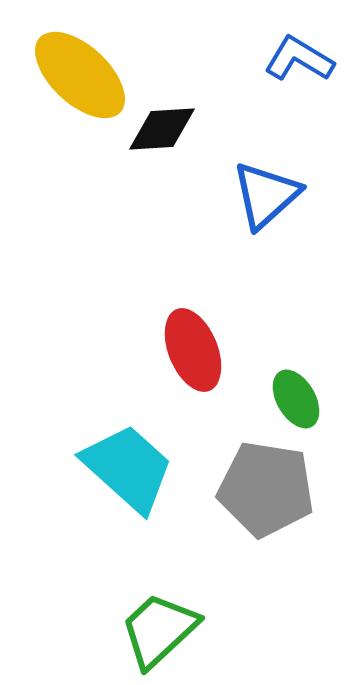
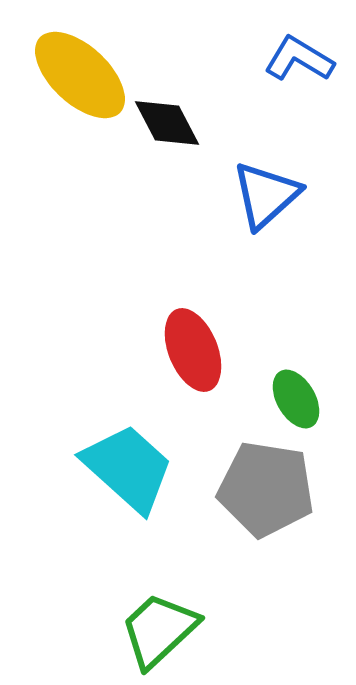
black diamond: moved 5 px right, 6 px up; rotated 66 degrees clockwise
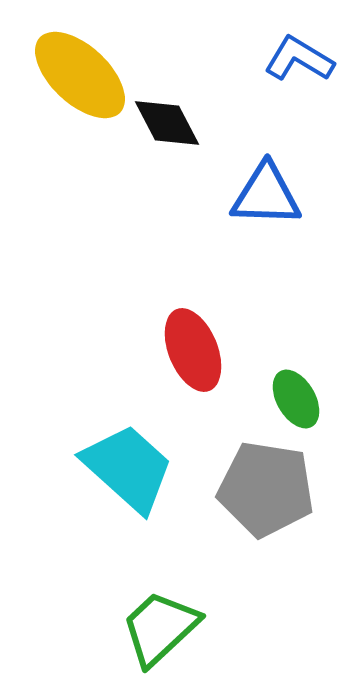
blue triangle: rotated 44 degrees clockwise
green trapezoid: moved 1 px right, 2 px up
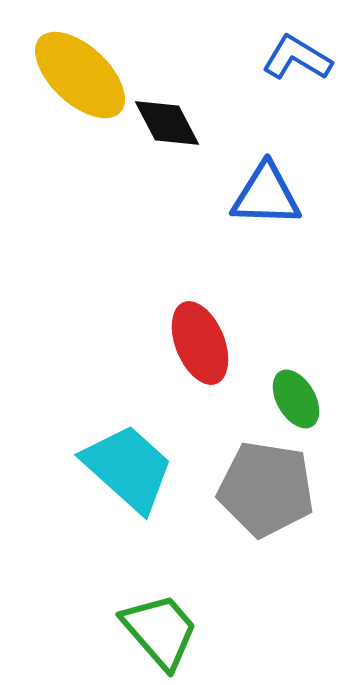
blue L-shape: moved 2 px left, 1 px up
red ellipse: moved 7 px right, 7 px up
green trapezoid: moved 3 px down; rotated 92 degrees clockwise
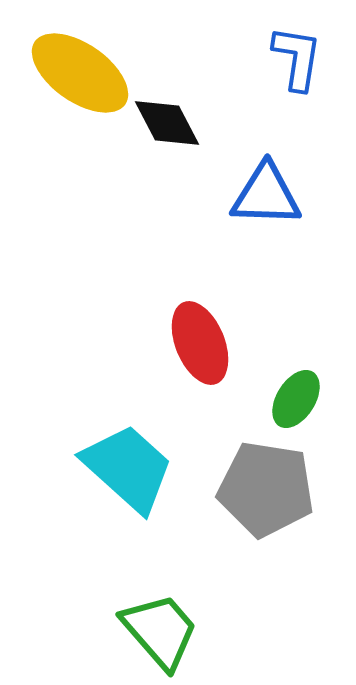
blue L-shape: rotated 68 degrees clockwise
yellow ellipse: moved 2 px up; rotated 8 degrees counterclockwise
green ellipse: rotated 62 degrees clockwise
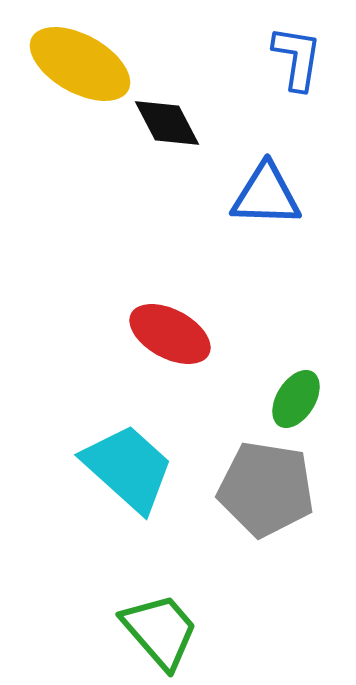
yellow ellipse: moved 9 px up; rotated 6 degrees counterclockwise
red ellipse: moved 30 px left, 9 px up; rotated 40 degrees counterclockwise
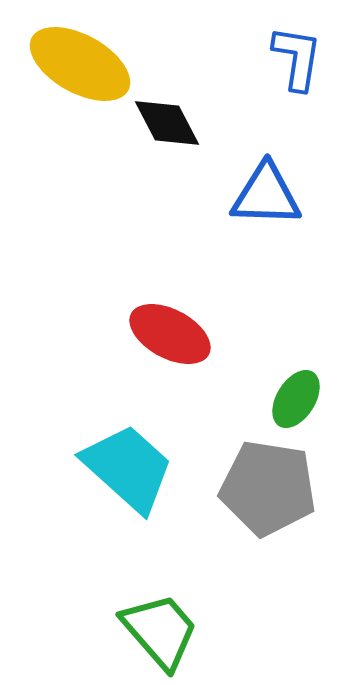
gray pentagon: moved 2 px right, 1 px up
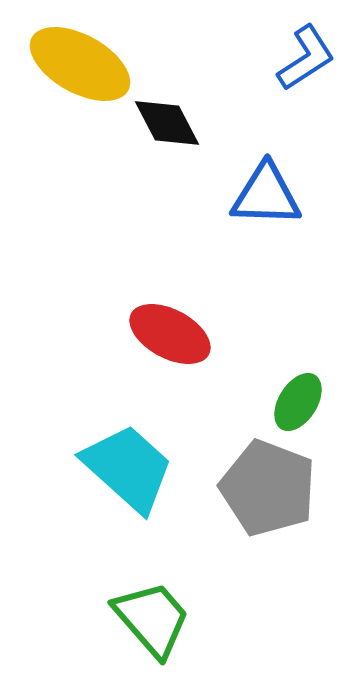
blue L-shape: moved 9 px right; rotated 48 degrees clockwise
green ellipse: moved 2 px right, 3 px down
gray pentagon: rotated 12 degrees clockwise
green trapezoid: moved 8 px left, 12 px up
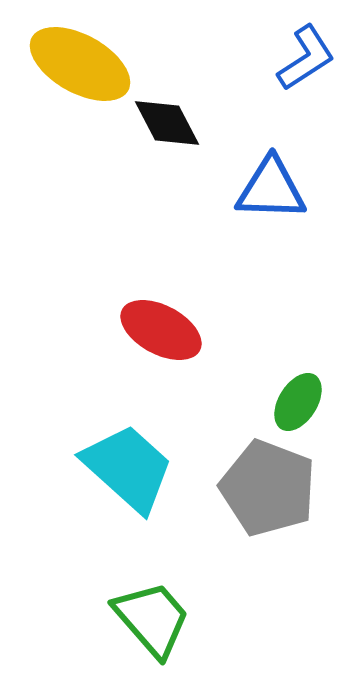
blue triangle: moved 5 px right, 6 px up
red ellipse: moved 9 px left, 4 px up
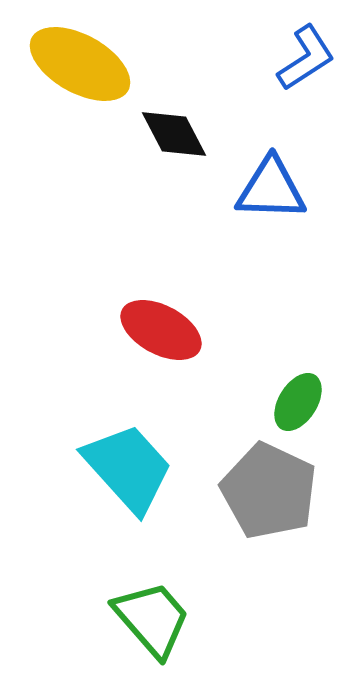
black diamond: moved 7 px right, 11 px down
cyan trapezoid: rotated 6 degrees clockwise
gray pentagon: moved 1 px right, 3 px down; rotated 4 degrees clockwise
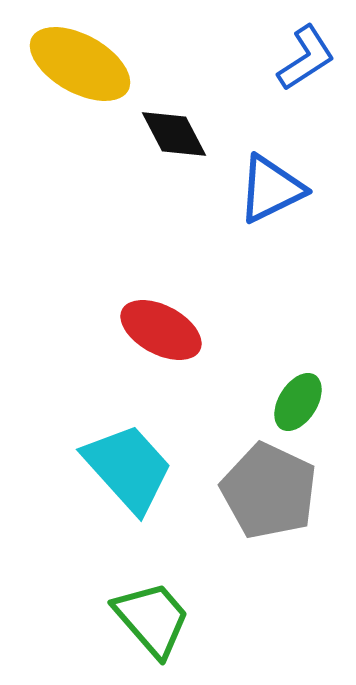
blue triangle: rotated 28 degrees counterclockwise
